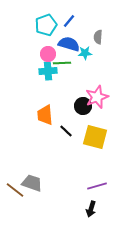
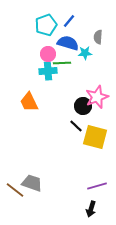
blue semicircle: moved 1 px left, 1 px up
orange trapezoid: moved 16 px left, 13 px up; rotated 20 degrees counterclockwise
black line: moved 10 px right, 5 px up
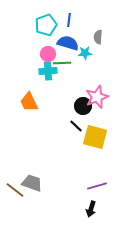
blue line: moved 1 px up; rotated 32 degrees counterclockwise
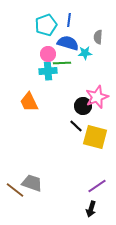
purple line: rotated 18 degrees counterclockwise
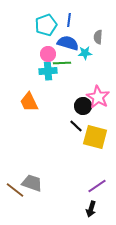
pink star: moved 1 px right; rotated 20 degrees counterclockwise
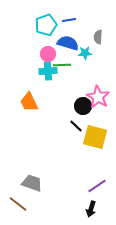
blue line: rotated 72 degrees clockwise
green line: moved 2 px down
brown line: moved 3 px right, 14 px down
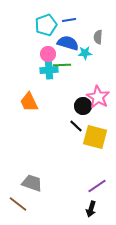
cyan cross: moved 1 px right, 1 px up
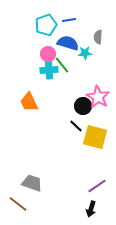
green line: rotated 54 degrees clockwise
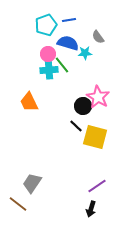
gray semicircle: rotated 40 degrees counterclockwise
gray trapezoid: rotated 75 degrees counterclockwise
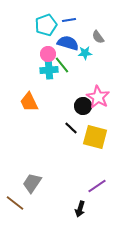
black line: moved 5 px left, 2 px down
brown line: moved 3 px left, 1 px up
black arrow: moved 11 px left
